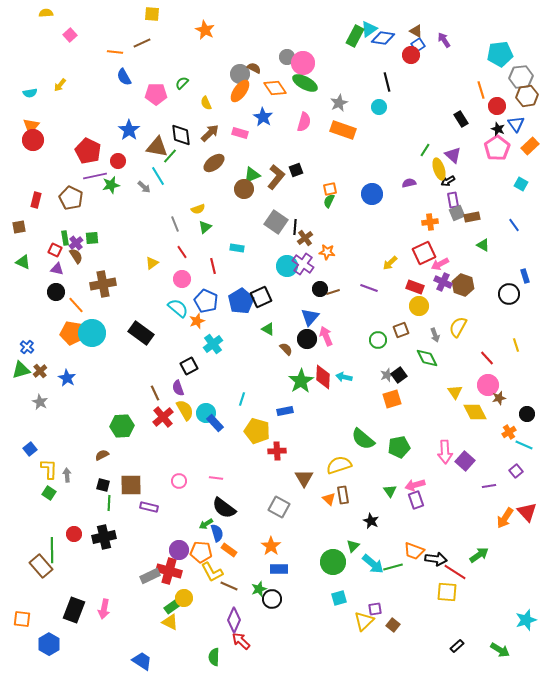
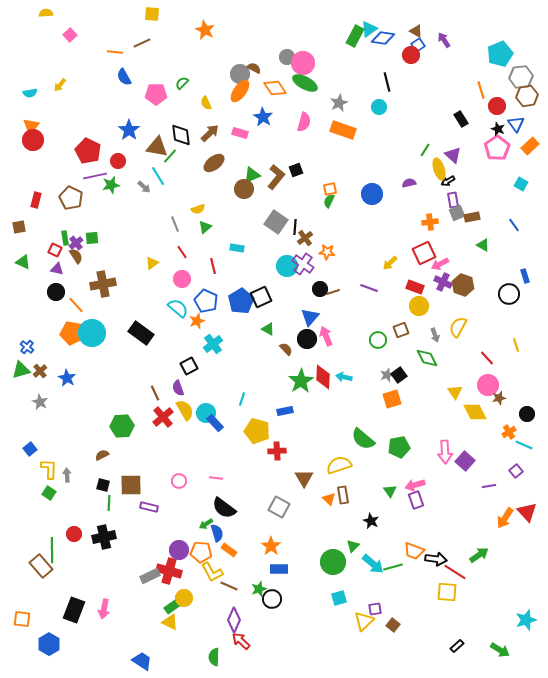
cyan pentagon at (500, 54): rotated 15 degrees counterclockwise
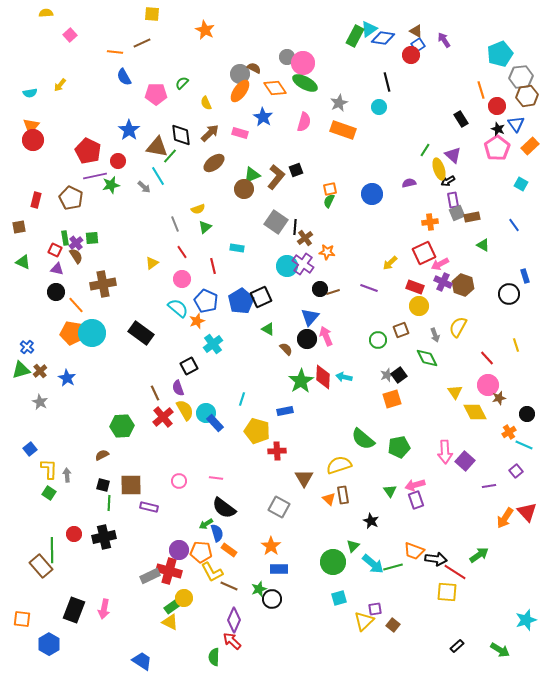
red arrow at (241, 641): moved 9 px left
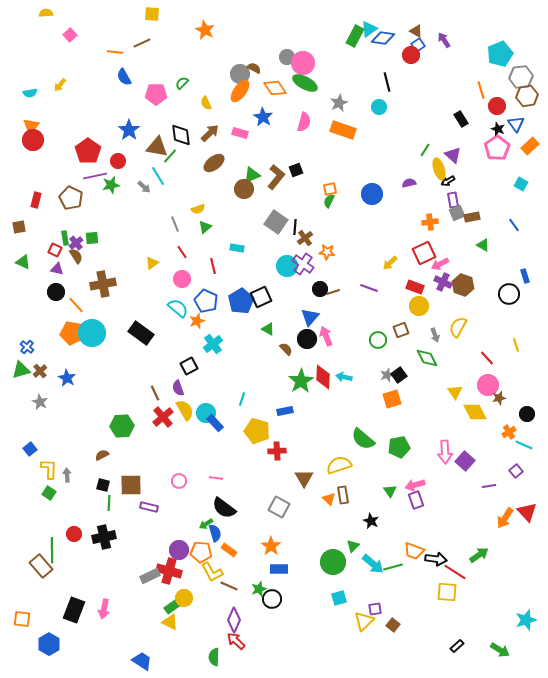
red pentagon at (88, 151): rotated 10 degrees clockwise
blue semicircle at (217, 533): moved 2 px left
red arrow at (232, 641): moved 4 px right
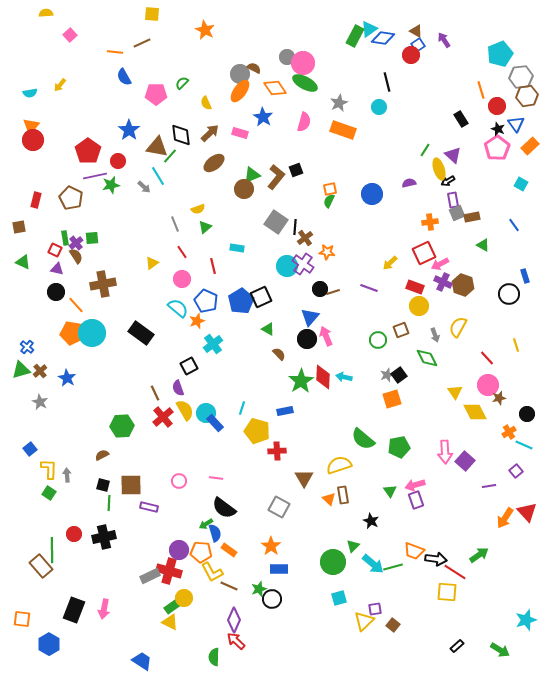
brown semicircle at (286, 349): moved 7 px left, 5 px down
cyan line at (242, 399): moved 9 px down
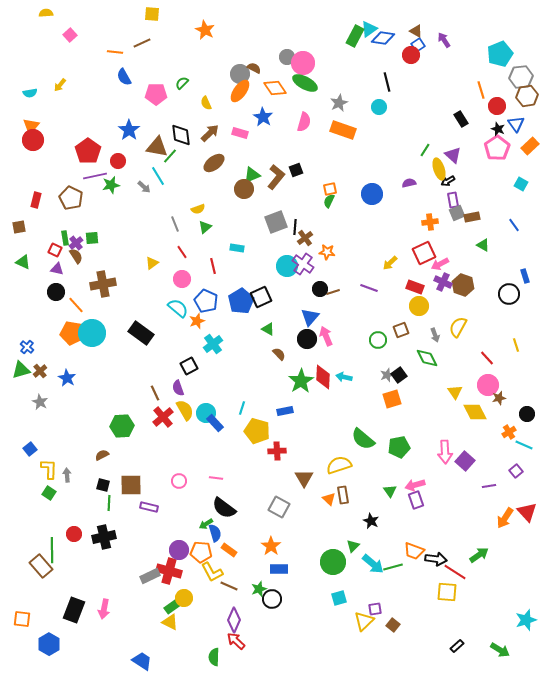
gray square at (276, 222): rotated 35 degrees clockwise
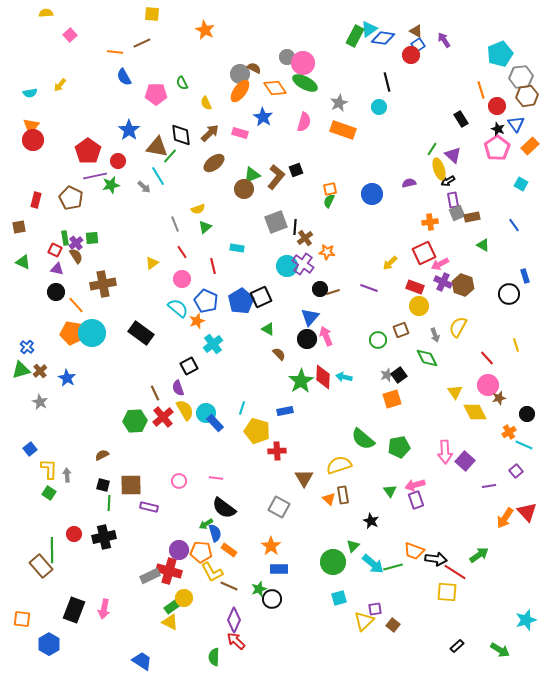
green semicircle at (182, 83): rotated 72 degrees counterclockwise
green line at (425, 150): moved 7 px right, 1 px up
green hexagon at (122, 426): moved 13 px right, 5 px up
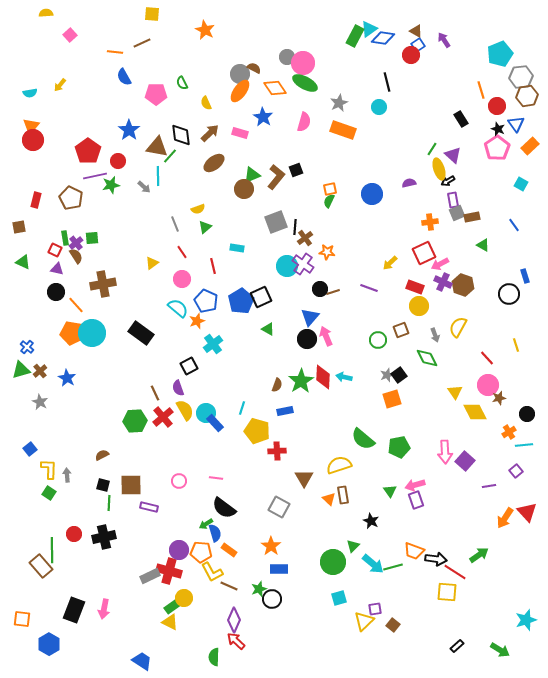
cyan line at (158, 176): rotated 30 degrees clockwise
brown semicircle at (279, 354): moved 2 px left, 31 px down; rotated 64 degrees clockwise
cyan line at (524, 445): rotated 30 degrees counterclockwise
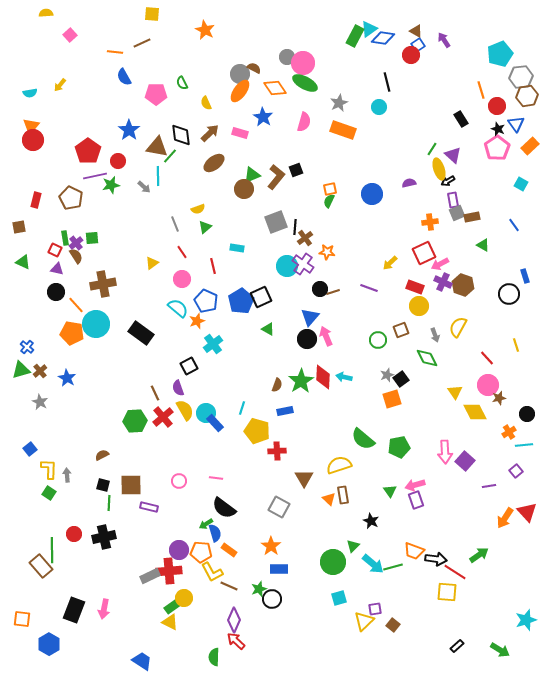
cyan circle at (92, 333): moved 4 px right, 9 px up
black square at (399, 375): moved 2 px right, 4 px down
red cross at (169, 571): rotated 20 degrees counterclockwise
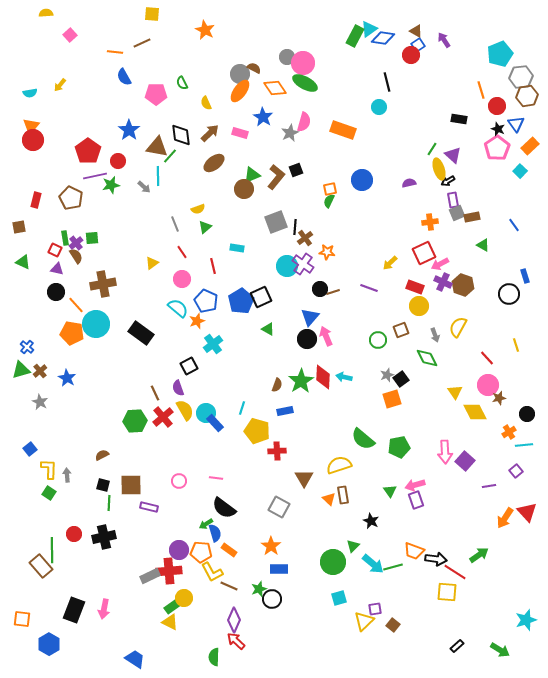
gray star at (339, 103): moved 49 px left, 30 px down
black rectangle at (461, 119): moved 2 px left; rotated 49 degrees counterclockwise
cyan square at (521, 184): moved 1 px left, 13 px up; rotated 16 degrees clockwise
blue circle at (372, 194): moved 10 px left, 14 px up
blue trapezoid at (142, 661): moved 7 px left, 2 px up
